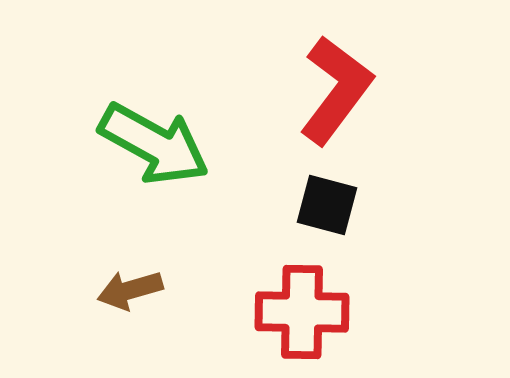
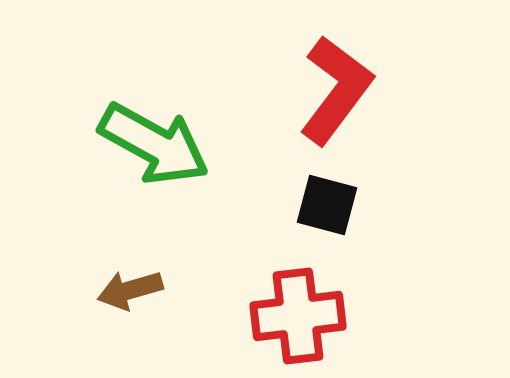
red cross: moved 4 px left, 4 px down; rotated 8 degrees counterclockwise
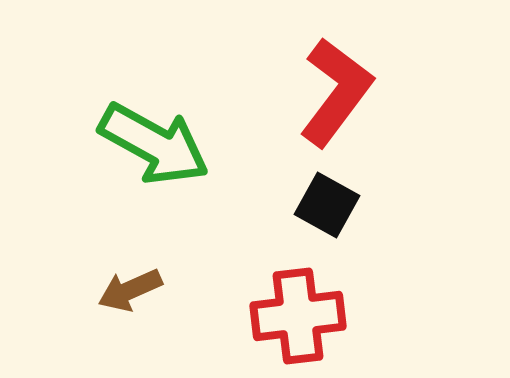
red L-shape: moved 2 px down
black square: rotated 14 degrees clockwise
brown arrow: rotated 8 degrees counterclockwise
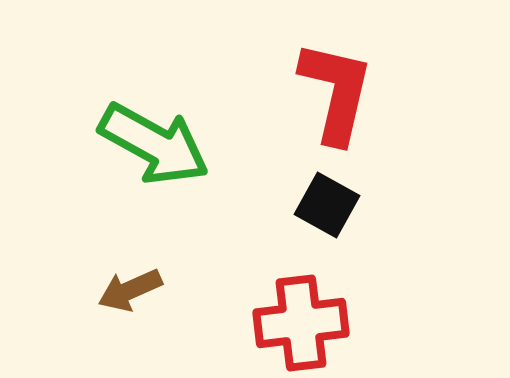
red L-shape: rotated 24 degrees counterclockwise
red cross: moved 3 px right, 7 px down
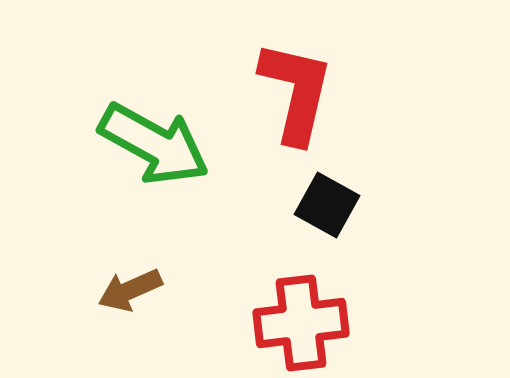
red L-shape: moved 40 px left
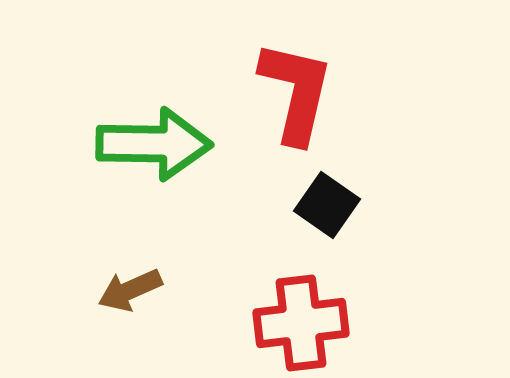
green arrow: rotated 28 degrees counterclockwise
black square: rotated 6 degrees clockwise
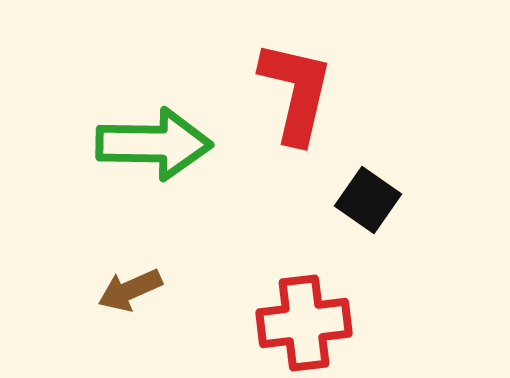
black square: moved 41 px right, 5 px up
red cross: moved 3 px right
